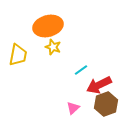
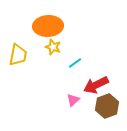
orange ellipse: rotated 12 degrees clockwise
cyan line: moved 6 px left, 7 px up
red arrow: moved 3 px left
brown hexagon: moved 1 px right, 2 px down
pink triangle: moved 8 px up
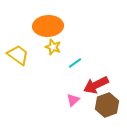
yellow trapezoid: rotated 65 degrees counterclockwise
brown hexagon: moved 1 px up
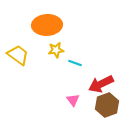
orange ellipse: moved 1 px left, 1 px up
yellow star: moved 3 px right, 3 px down; rotated 28 degrees counterclockwise
cyan line: rotated 56 degrees clockwise
red arrow: moved 5 px right, 1 px up
pink triangle: rotated 24 degrees counterclockwise
